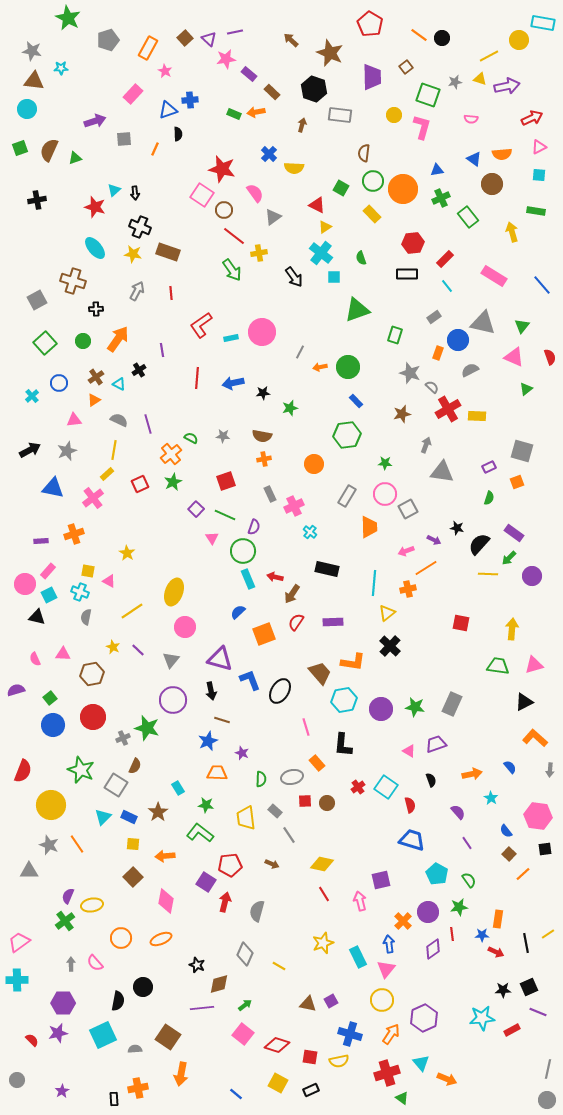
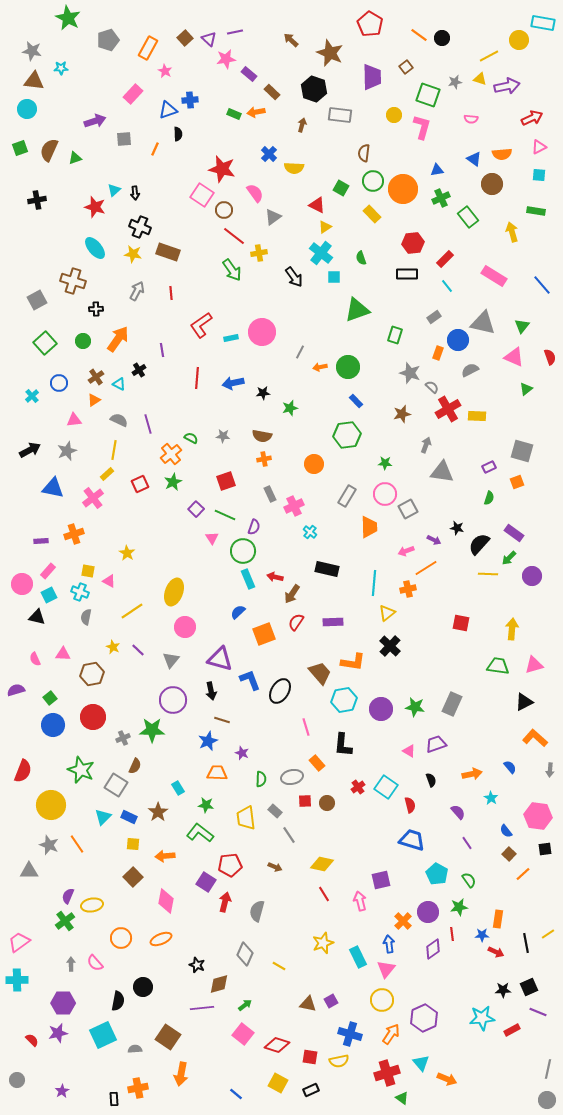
pink circle at (25, 584): moved 3 px left
green star at (147, 728): moved 5 px right, 2 px down; rotated 15 degrees counterclockwise
brown arrow at (272, 864): moved 3 px right, 3 px down
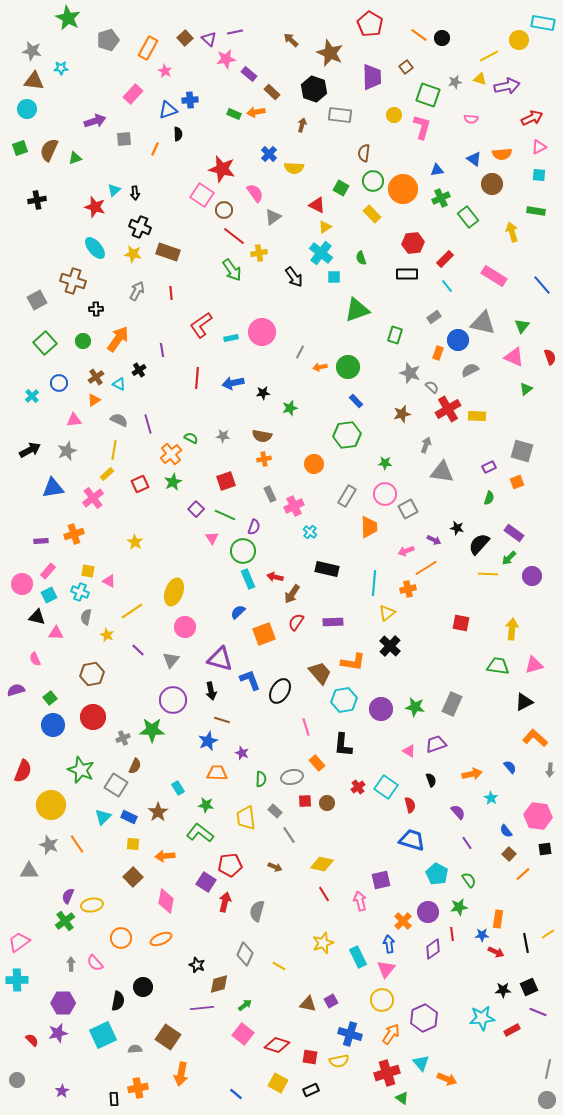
blue triangle at (53, 488): rotated 20 degrees counterclockwise
yellow star at (127, 553): moved 8 px right, 11 px up
yellow star at (113, 647): moved 6 px left, 12 px up
pink triangle at (63, 654): moved 7 px left, 21 px up
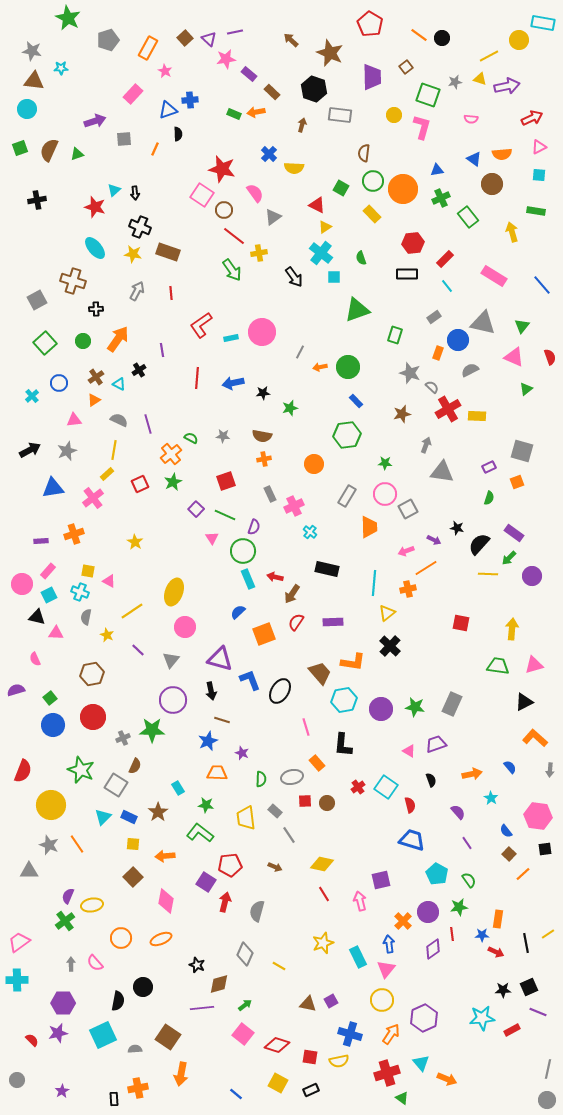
green triangle at (75, 158): moved 2 px right, 4 px up
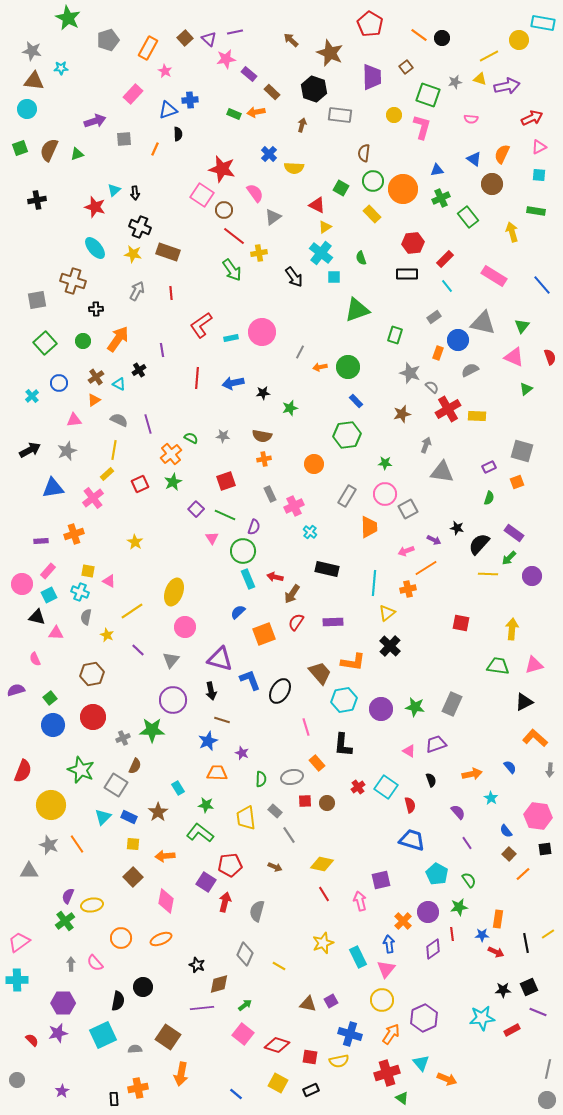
orange semicircle at (502, 154): rotated 120 degrees clockwise
gray square at (37, 300): rotated 18 degrees clockwise
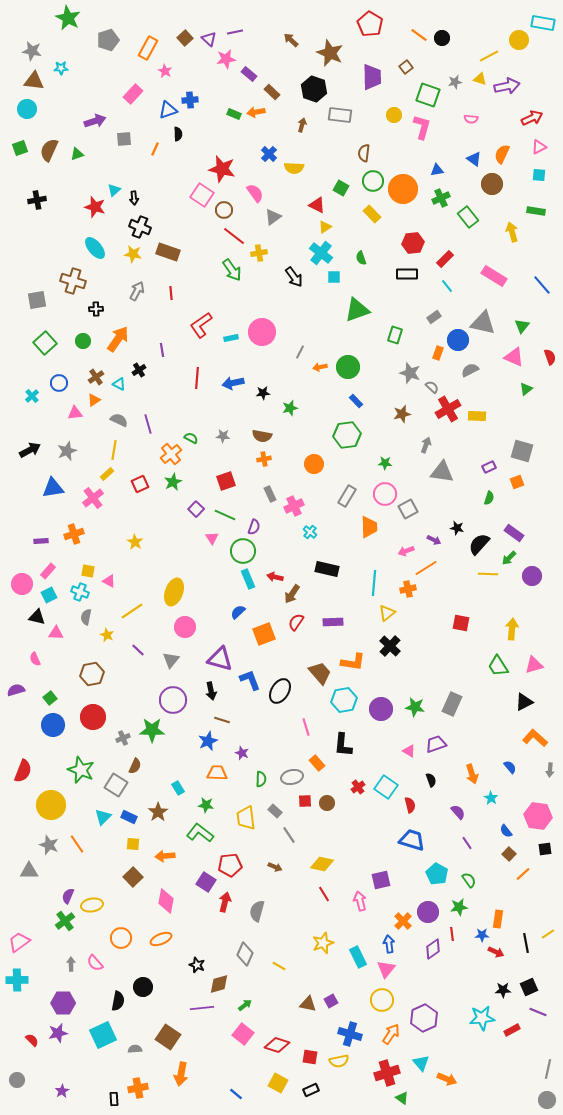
black arrow at (135, 193): moved 1 px left, 5 px down
pink triangle at (74, 420): moved 1 px right, 7 px up
green trapezoid at (498, 666): rotated 130 degrees counterclockwise
orange arrow at (472, 774): rotated 84 degrees clockwise
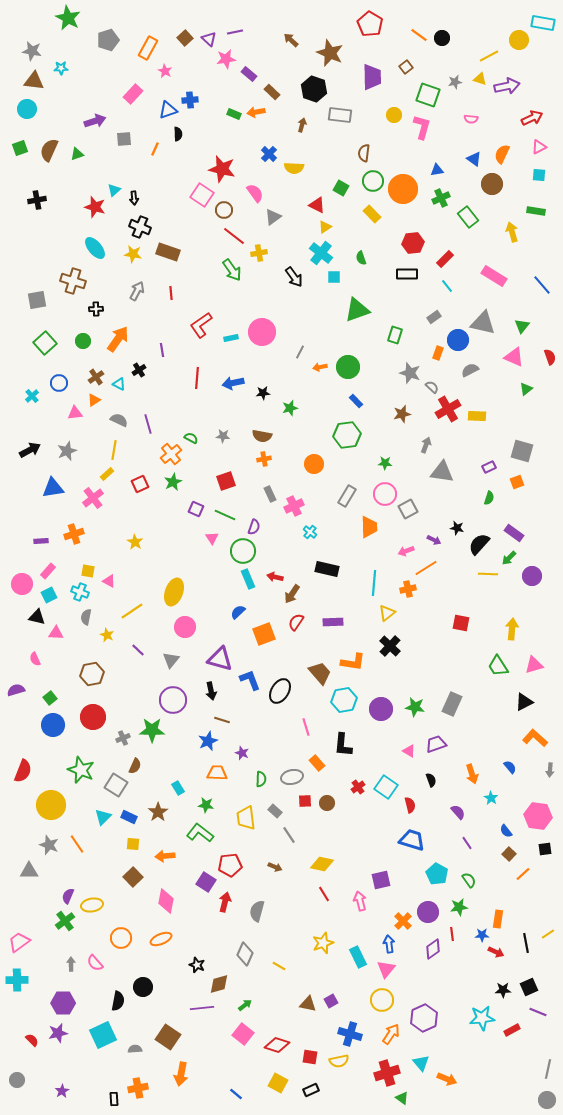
purple square at (196, 509): rotated 21 degrees counterclockwise
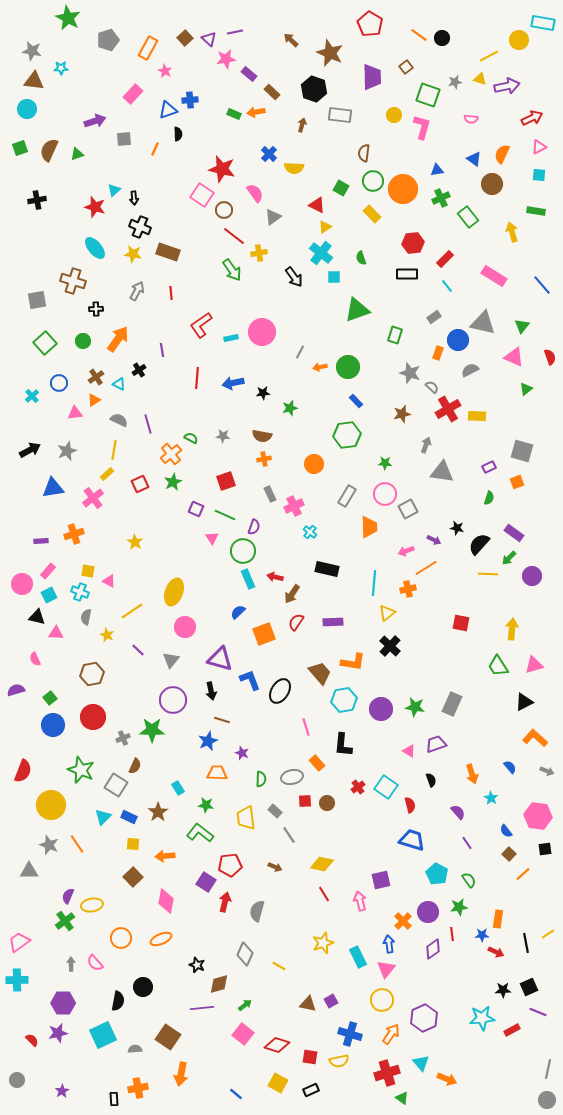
gray arrow at (550, 770): moved 3 px left, 1 px down; rotated 72 degrees counterclockwise
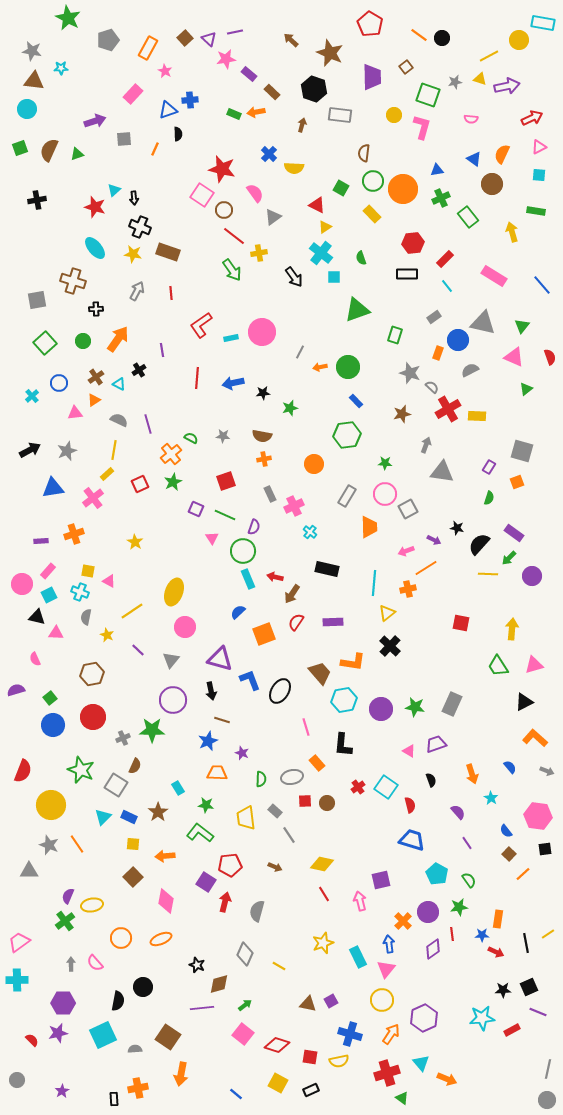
purple rectangle at (489, 467): rotated 32 degrees counterclockwise
